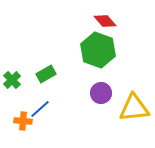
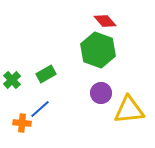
yellow triangle: moved 5 px left, 2 px down
orange cross: moved 1 px left, 2 px down
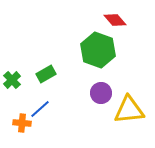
red diamond: moved 10 px right, 1 px up
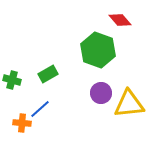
red diamond: moved 5 px right
green rectangle: moved 2 px right
green cross: rotated 30 degrees counterclockwise
yellow triangle: moved 6 px up
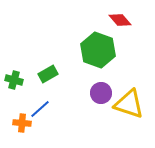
green cross: moved 2 px right
yellow triangle: rotated 24 degrees clockwise
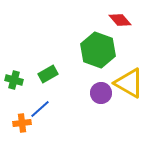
yellow triangle: moved 21 px up; rotated 12 degrees clockwise
orange cross: rotated 12 degrees counterclockwise
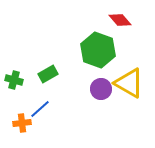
purple circle: moved 4 px up
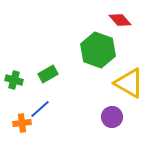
purple circle: moved 11 px right, 28 px down
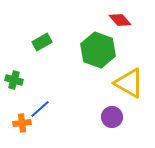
green rectangle: moved 6 px left, 32 px up
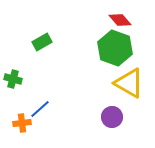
green hexagon: moved 17 px right, 2 px up
green cross: moved 1 px left, 1 px up
